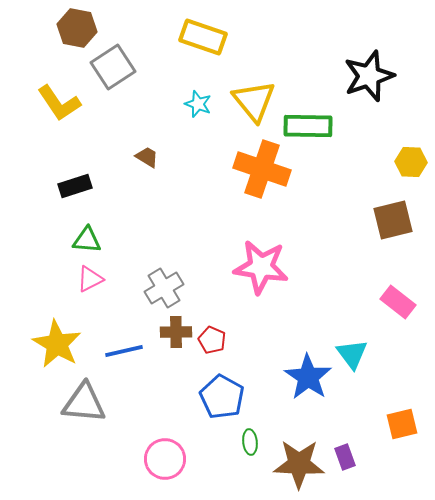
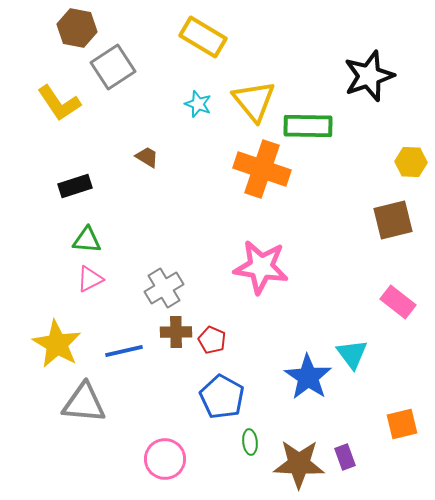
yellow rectangle: rotated 12 degrees clockwise
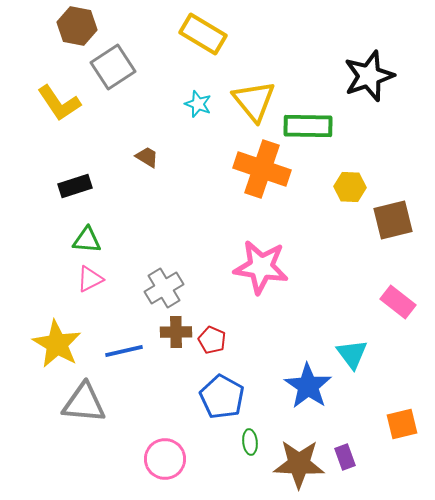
brown hexagon: moved 2 px up
yellow rectangle: moved 3 px up
yellow hexagon: moved 61 px left, 25 px down
blue star: moved 9 px down
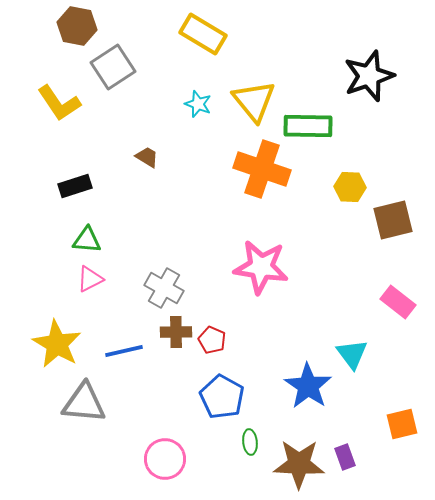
gray cross: rotated 30 degrees counterclockwise
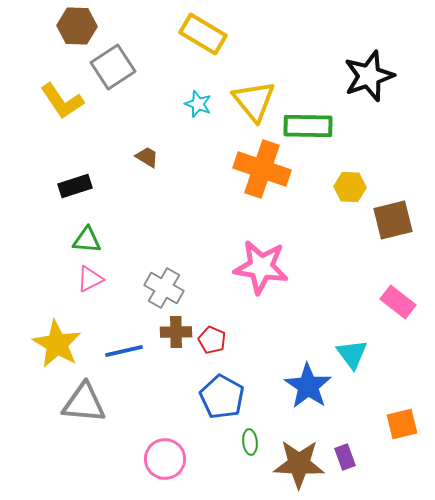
brown hexagon: rotated 9 degrees counterclockwise
yellow L-shape: moved 3 px right, 2 px up
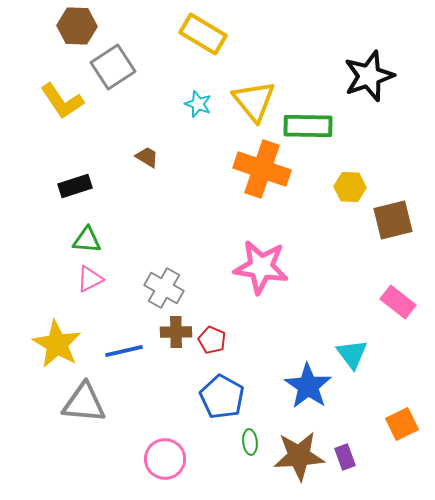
orange square: rotated 12 degrees counterclockwise
brown star: moved 8 px up; rotated 6 degrees counterclockwise
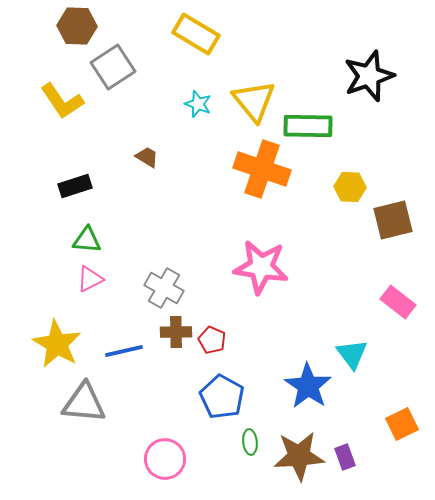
yellow rectangle: moved 7 px left
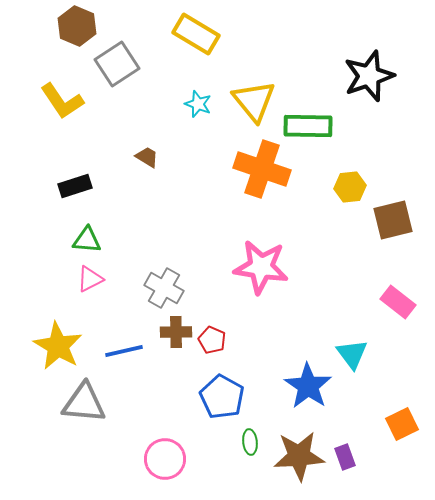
brown hexagon: rotated 21 degrees clockwise
gray square: moved 4 px right, 3 px up
yellow hexagon: rotated 8 degrees counterclockwise
yellow star: moved 1 px right, 2 px down
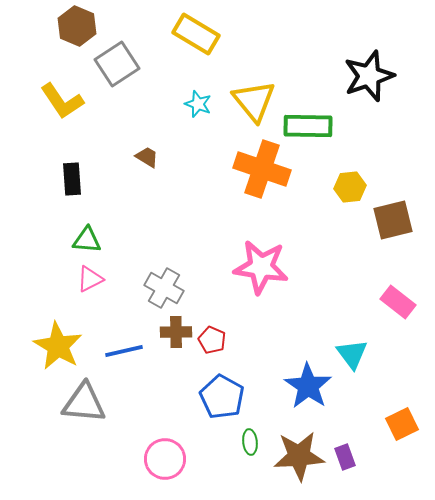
black rectangle: moved 3 px left, 7 px up; rotated 76 degrees counterclockwise
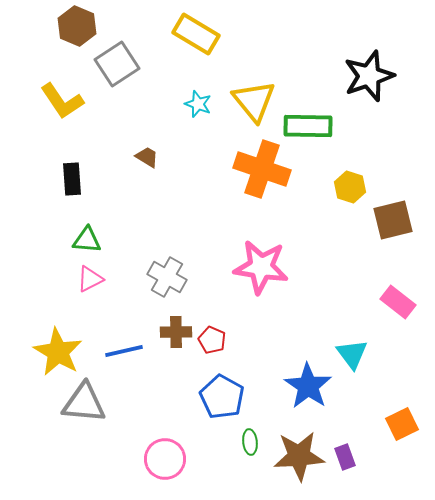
yellow hexagon: rotated 24 degrees clockwise
gray cross: moved 3 px right, 11 px up
yellow star: moved 6 px down
